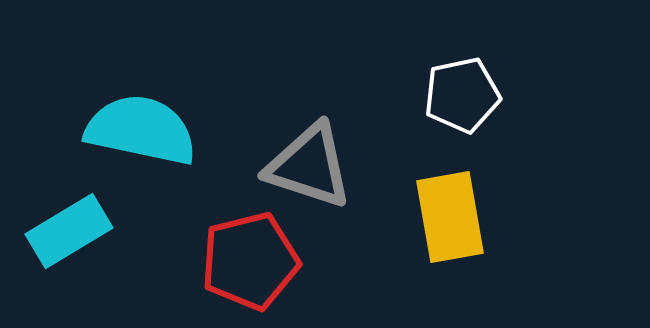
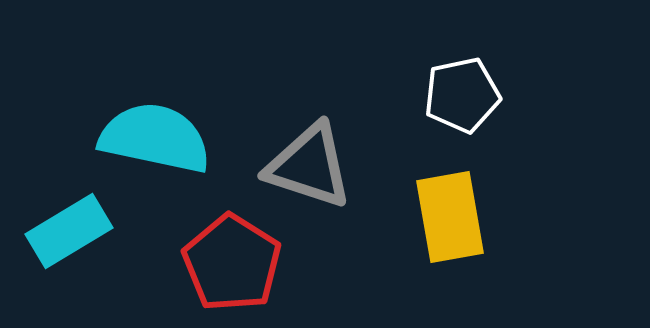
cyan semicircle: moved 14 px right, 8 px down
red pentagon: moved 18 px left, 2 px down; rotated 26 degrees counterclockwise
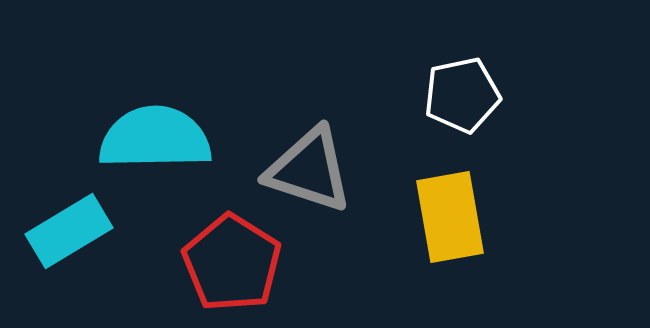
cyan semicircle: rotated 13 degrees counterclockwise
gray triangle: moved 4 px down
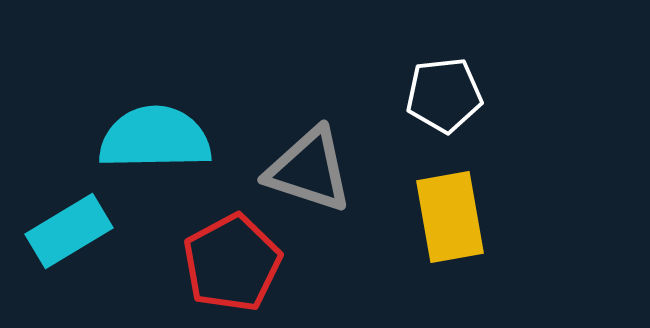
white pentagon: moved 18 px left; rotated 6 degrees clockwise
red pentagon: rotated 12 degrees clockwise
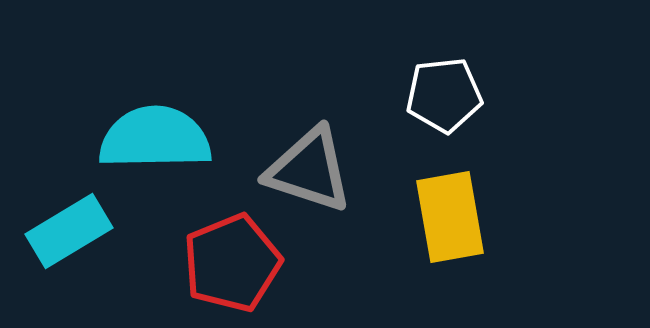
red pentagon: rotated 6 degrees clockwise
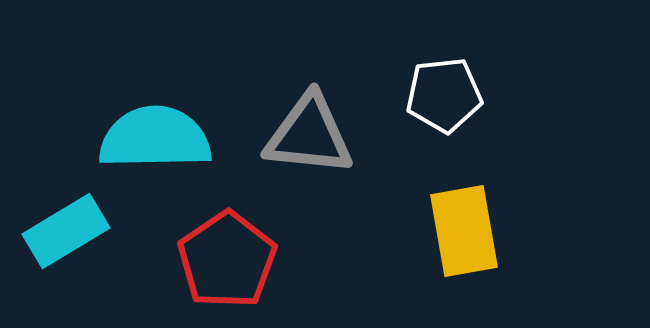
gray triangle: moved 35 px up; rotated 12 degrees counterclockwise
yellow rectangle: moved 14 px right, 14 px down
cyan rectangle: moved 3 px left
red pentagon: moved 5 px left, 3 px up; rotated 12 degrees counterclockwise
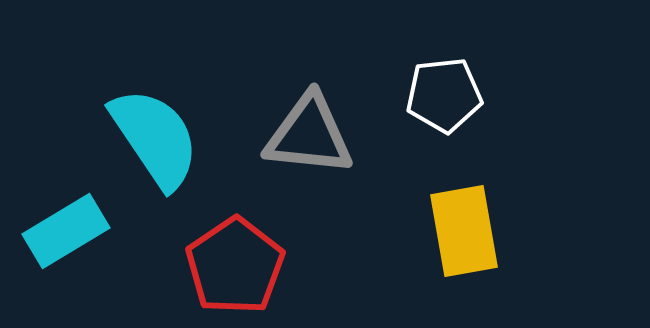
cyan semicircle: rotated 57 degrees clockwise
red pentagon: moved 8 px right, 6 px down
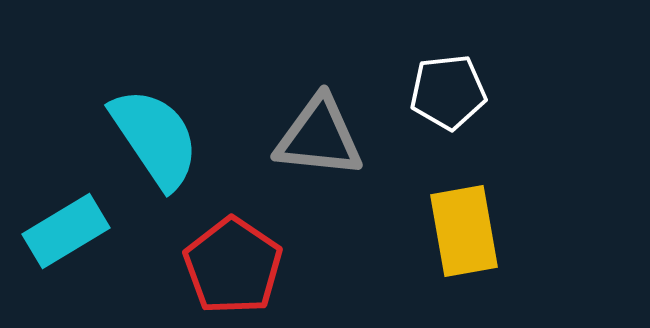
white pentagon: moved 4 px right, 3 px up
gray triangle: moved 10 px right, 2 px down
red pentagon: moved 2 px left; rotated 4 degrees counterclockwise
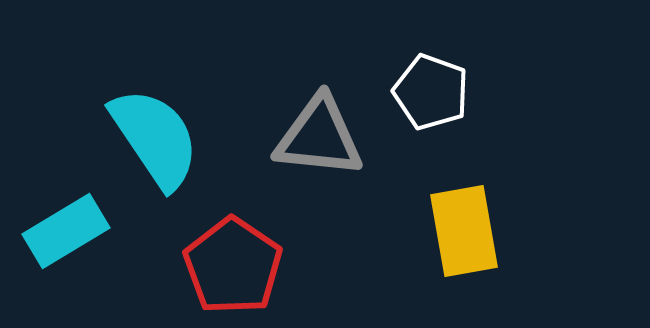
white pentagon: moved 17 px left; rotated 26 degrees clockwise
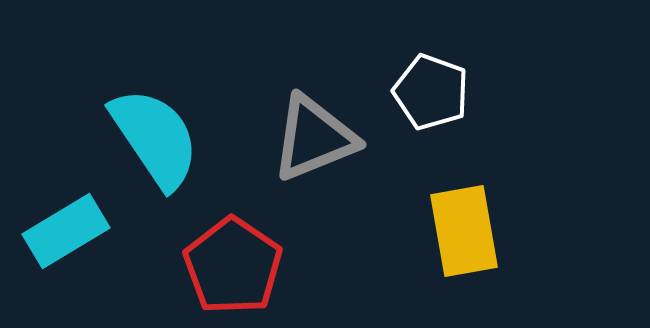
gray triangle: moved 5 px left, 1 px down; rotated 28 degrees counterclockwise
